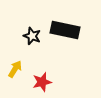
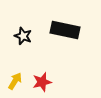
black star: moved 9 px left
yellow arrow: moved 12 px down
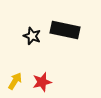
black star: moved 9 px right
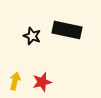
black rectangle: moved 2 px right
yellow arrow: rotated 18 degrees counterclockwise
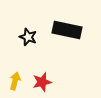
black star: moved 4 px left, 1 px down
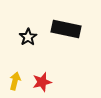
black rectangle: moved 1 px left, 1 px up
black star: rotated 18 degrees clockwise
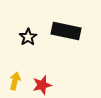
black rectangle: moved 2 px down
red star: moved 3 px down
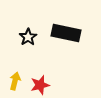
black rectangle: moved 2 px down
red star: moved 2 px left
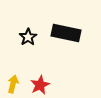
yellow arrow: moved 2 px left, 3 px down
red star: rotated 12 degrees counterclockwise
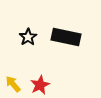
black rectangle: moved 4 px down
yellow arrow: rotated 54 degrees counterclockwise
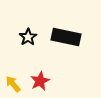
red star: moved 4 px up
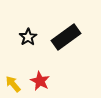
black rectangle: rotated 48 degrees counterclockwise
red star: rotated 18 degrees counterclockwise
